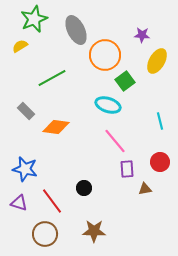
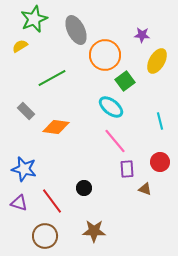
cyan ellipse: moved 3 px right, 2 px down; rotated 20 degrees clockwise
blue star: moved 1 px left
brown triangle: rotated 32 degrees clockwise
brown circle: moved 2 px down
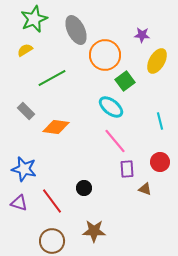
yellow semicircle: moved 5 px right, 4 px down
brown circle: moved 7 px right, 5 px down
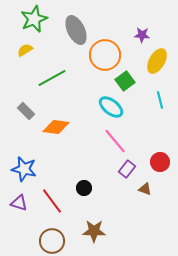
cyan line: moved 21 px up
purple rectangle: rotated 42 degrees clockwise
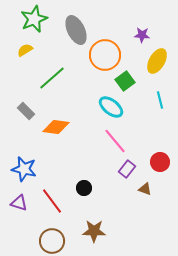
green line: rotated 12 degrees counterclockwise
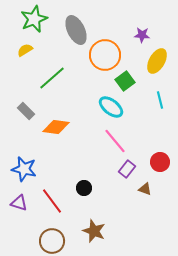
brown star: rotated 20 degrees clockwise
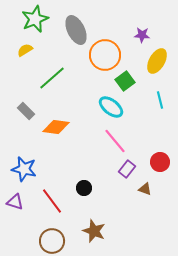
green star: moved 1 px right
purple triangle: moved 4 px left, 1 px up
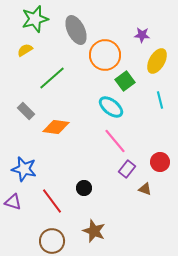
green star: rotated 8 degrees clockwise
purple triangle: moved 2 px left
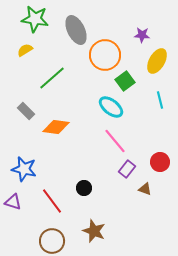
green star: rotated 24 degrees clockwise
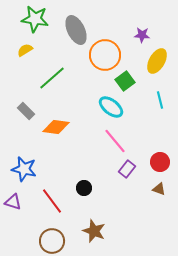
brown triangle: moved 14 px right
